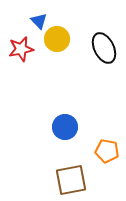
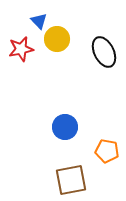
black ellipse: moved 4 px down
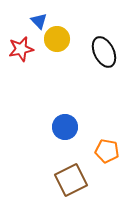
brown square: rotated 16 degrees counterclockwise
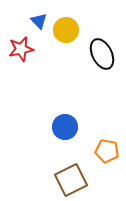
yellow circle: moved 9 px right, 9 px up
black ellipse: moved 2 px left, 2 px down
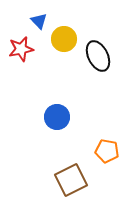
yellow circle: moved 2 px left, 9 px down
black ellipse: moved 4 px left, 2 px down
blue circle: moved 8 px left, 10 px up
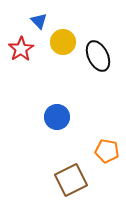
yellow circle: moved 1 px left, 3 px down
red star: rotated 20 degrees counterclockwise
